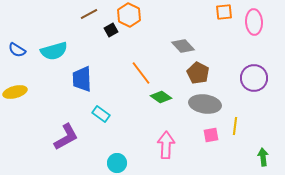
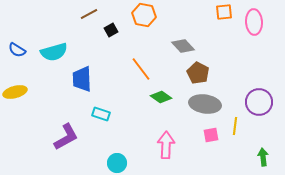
orange hexagon: moved 15 px right; rotated 15 degrees counterclockwise
cyan semicircle: moved 1 px down
orange line: moved 4 px up
purple circle: moved 5 px right, 24 px down
cyan rectangle: rotated 18 degrees counterclockwise
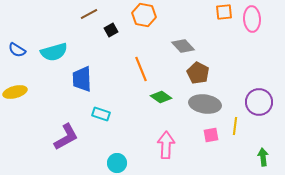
pink ellipse: moved 2 px left, 3 px up
orange line: rotated 15 degrees clockwise
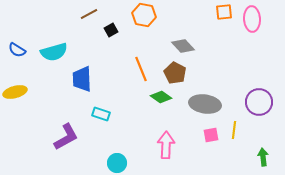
brown pentagon: moved 23 px left
yellow line: moved 1 px left, 4 px down
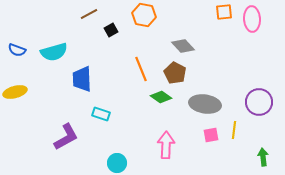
blue semicircle: rotated 12 degrees counterclockwise
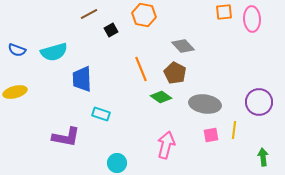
purple L-shape: rotated 40 degrees clockwise
pink arrow: rotated 12 degrees clockwise
